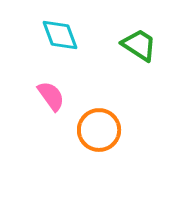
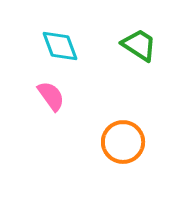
cyan diamond: moved 11 px down
orange circle: moved 24 px right, 12 px down
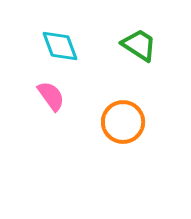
orange circle: moved 20 px up
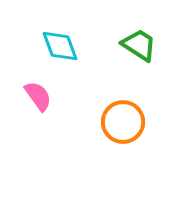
pink semicircle: moved 13 px left
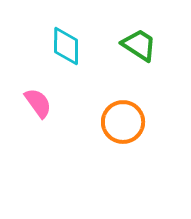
cyan diamond: moved 6 px right; rotated 21 degrees clockwise
pink semicircle: moved 7 px down
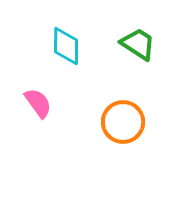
green trapezoid: moved 1 px left, 1 px up
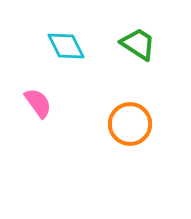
cyan diamond: rotated 27 degrees counterclockwise
orange circle: moved 7 px right, 2 px down
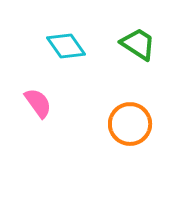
cyan diamond: rotated 9 degrees counterclockwise
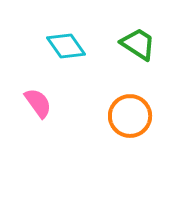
orange circle: moved 8 px up
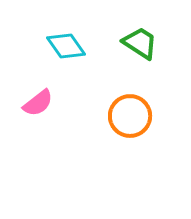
green trapezoid: moved 2 px right, 1 px up
pink semicircle: rotated 88 degrees clockwise
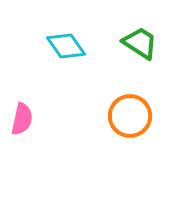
pink semicircle: moved 16 px left, 16 px down; rotated 40 degrees counterclockwise
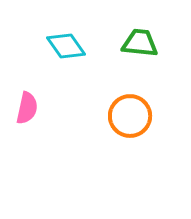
green trapezoid: rotated 27 degrees counterclockwise
pink semicircle: moved 5 px right, 11 px up
